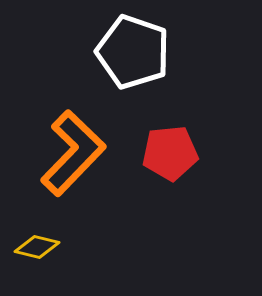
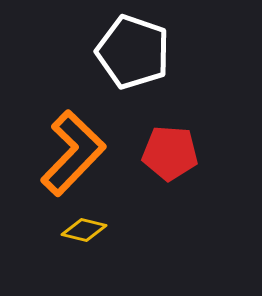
red pentagon: rotated 10 degrees clockwise
yellow diamond: moved 47 px right, 17 px up
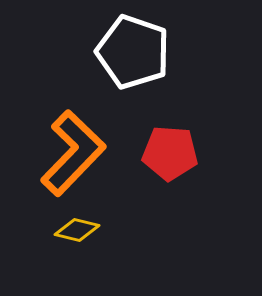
yellow diamond: moved 7 px left
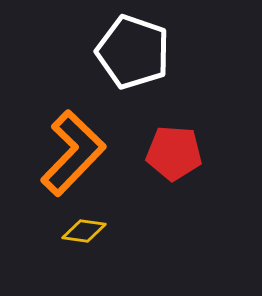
red pentagon: moved 4 px right
yellow diamond: moved 7 px right, 1 px down; rotated 6 degrees counterclockwise
